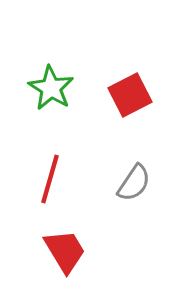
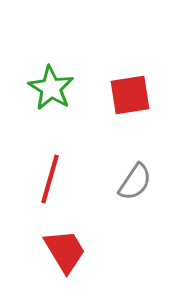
red square: rotated 18 degrees clockwise
gray semicircle: moved 1 px right, 1 px up
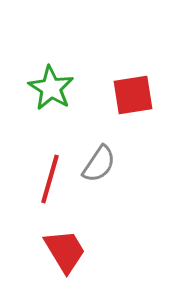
red square: moved 3 px right
gray semicircle: moved 36 px left, 18 px up
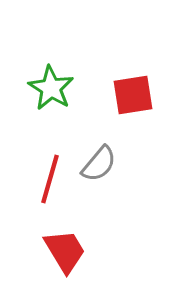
gray semicircle: rotated 6 degrees clockwise
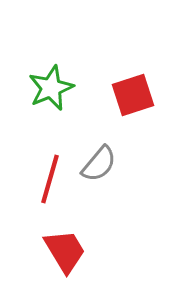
green star: rotated 18 degrees clockwise
red square: rotated 9 degrees counterclockwise
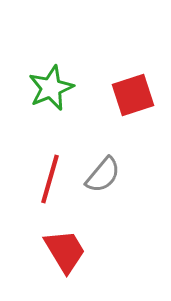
gray semicircle: moved 4 px right, 11 px down
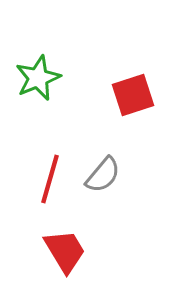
green star: moved 13 px left, 10 px up
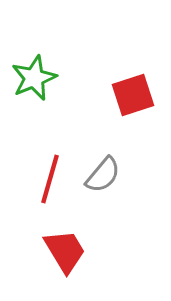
green star: moved 4 px left
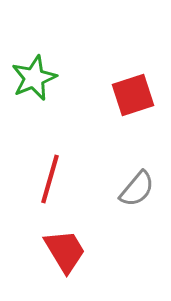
gray semicircle: moved 34 px right, 14 px down
